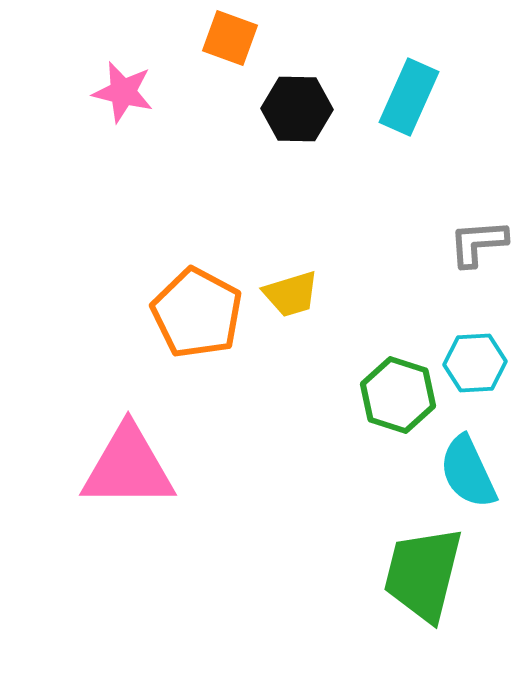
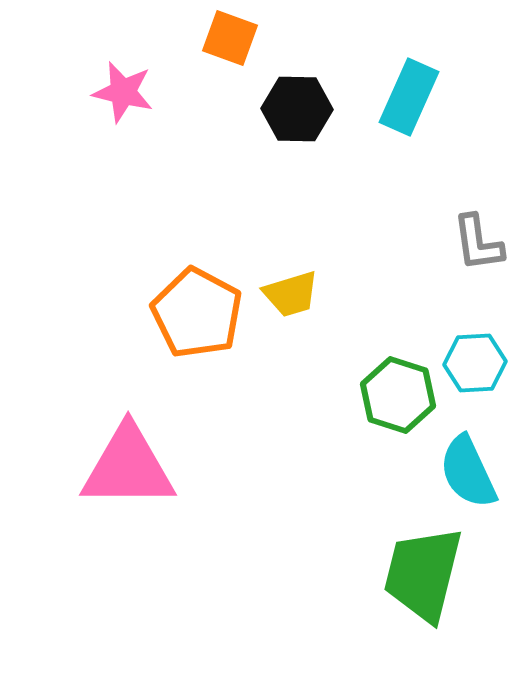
gray L-shape: rotated 94 degrees counterclockwise
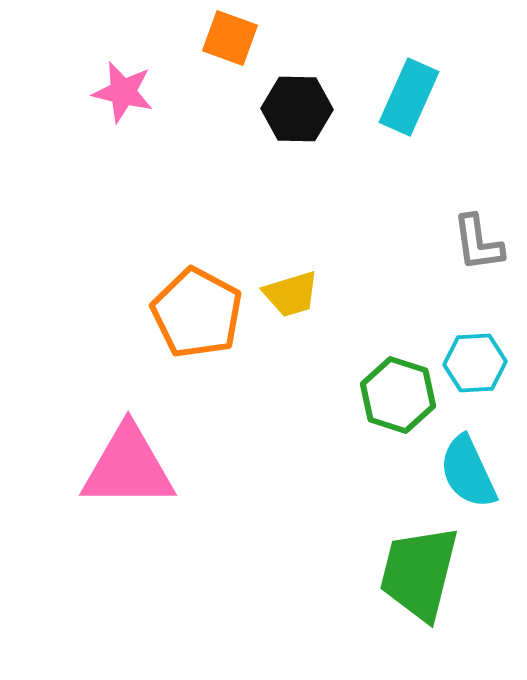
green trapezoid: moved 4 px left, 1 px up
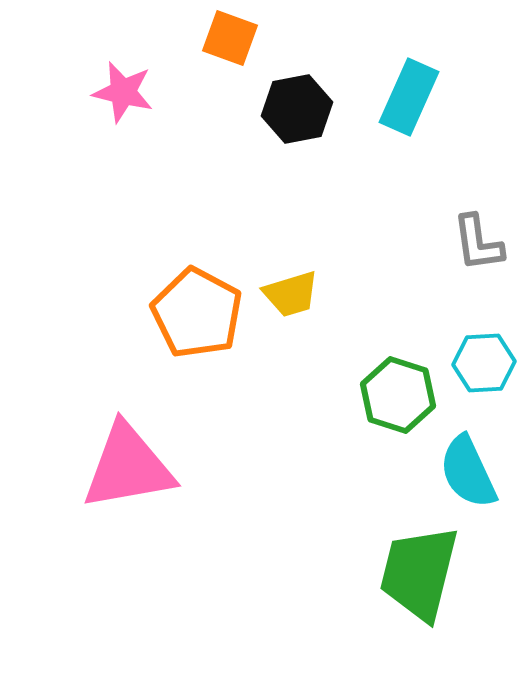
black hexagon: rotated 12 degrees counterclockwise
cyan hexagon: moved 9 px right
pink triangle: rotated 10 degrees counterclockwise
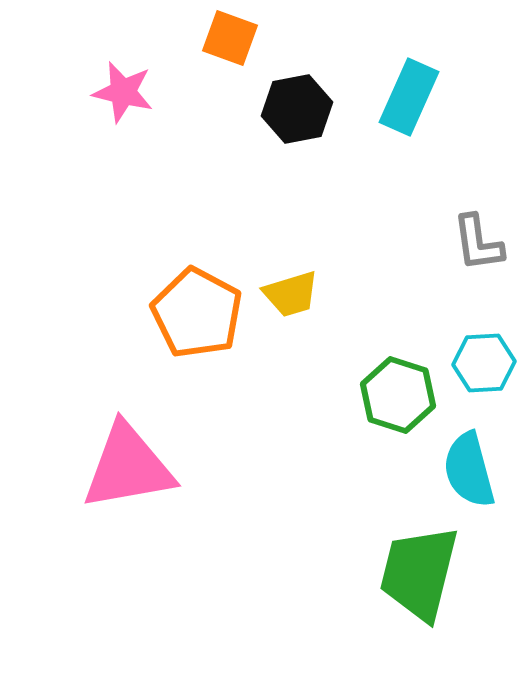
cyan semicircle: moved 1 px right, 2 px up; rotated 10 degrees clockwise
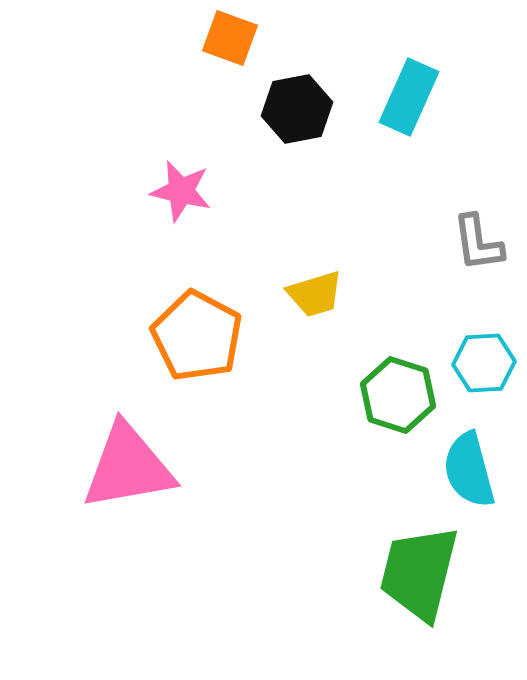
pink star: moved 58 px right, 99 px down
yellow trapezoid: moved 24 px right
orange pentagon: moved 23 px down
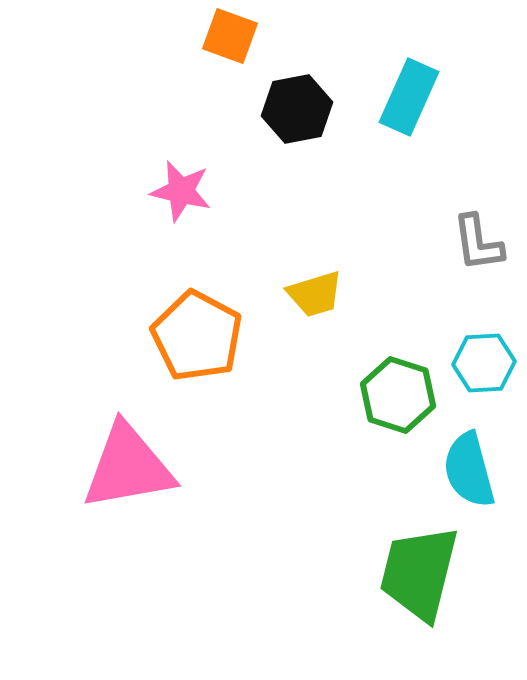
orange square: moved 2 px up
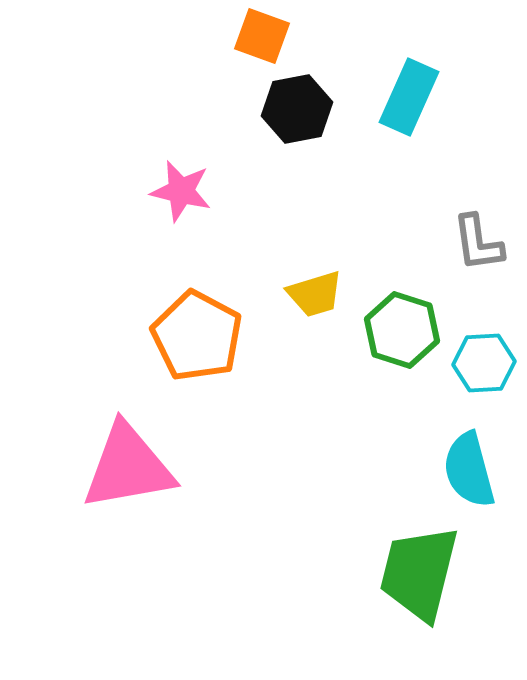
orange square: moved 32 px right
green hexagon: moved 4 px right, 65 px up
